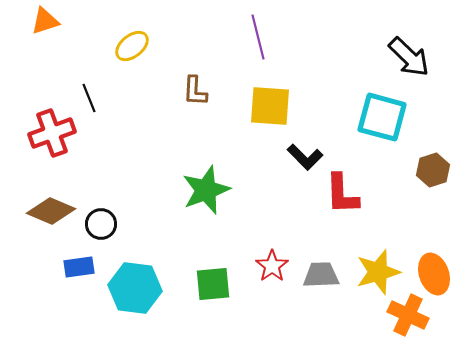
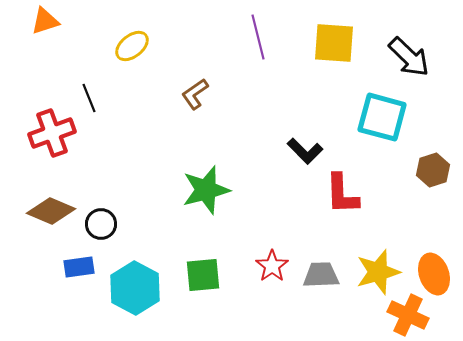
brown L-shape: moved 3 px down; rotated 52 degrees clockwise
yellow square: moved 64 px right, 63 px up
black L-shape: moved 6 px up
green star: rotated 6 degrees clockwise
green square: moved 10 px left, 9 px up
cyan hexagon: rotated 21 degrees clockwise
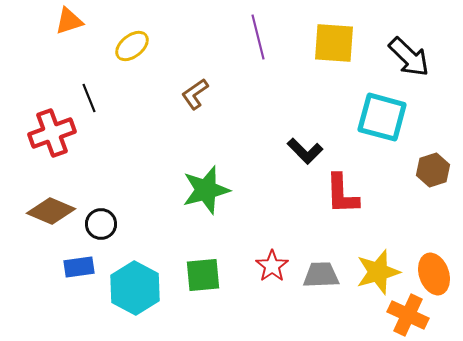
orange triangle: moved 24 px right
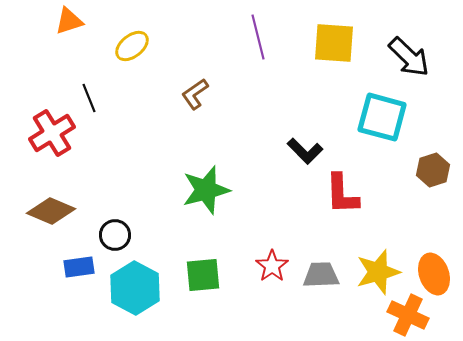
red cross: rotated 12 degrees counterclockwise
black circle: moved 14 px right, 11 px down
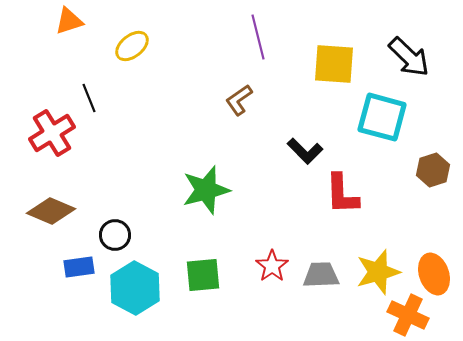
yellow square: moved 21 px down
brown L-shape: moved 44 px right, 6 px down
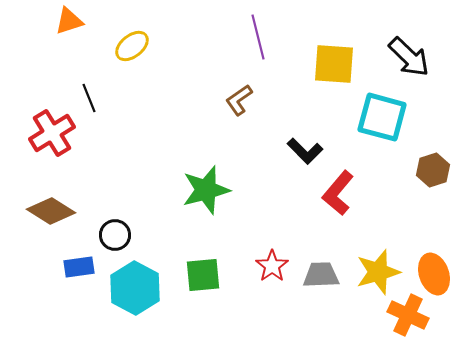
red L-shape: moved 4 px left, 1 px up; rotated 42 degrees clockwise
brown diamond: rotated 9 degrees clockwise
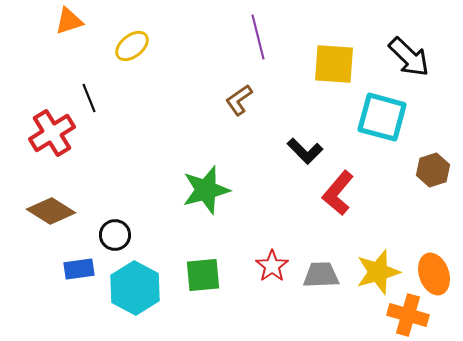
blue rectangle: moved 2 px down
orange cross: rotated 9 degrees counterclockwise
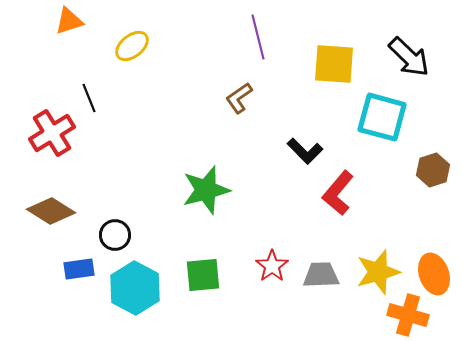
brown L-shape: moved 2 px up
